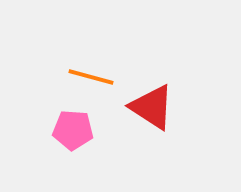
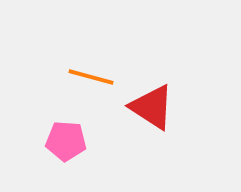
pink pentagon: moved 7 px left, 11 px down
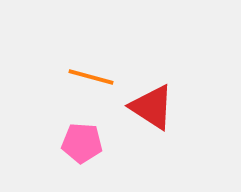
pink pentagon: moved 16 px right, 2 px down
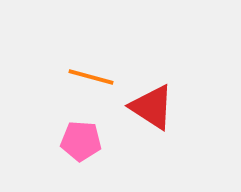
pink pentagon: moved 1 px left, 2 px up
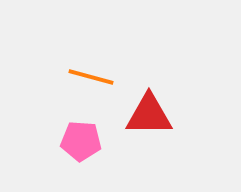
red triangle: moved 3 px left, 8 px down; rotated 33 degrees counterclockwise
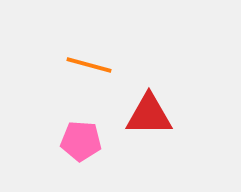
orange line: moved 2 px left, 12 px up
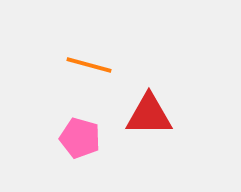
pink pentagon: moved 1 px left, 3 px up; rotated 12 degrees clockwise
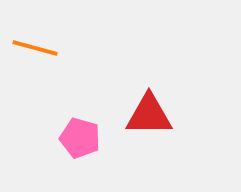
orange line: moved 54 px left, 17 px up
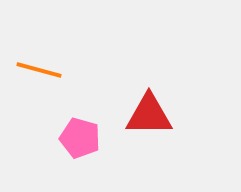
orange line: moved 4 px right, 22 px down
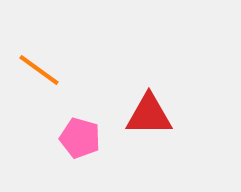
orange line: rotated 21 degrees clockwise
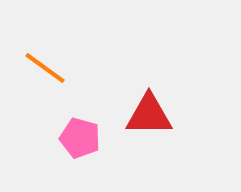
orange line: moved 6 px right, 2 px up
